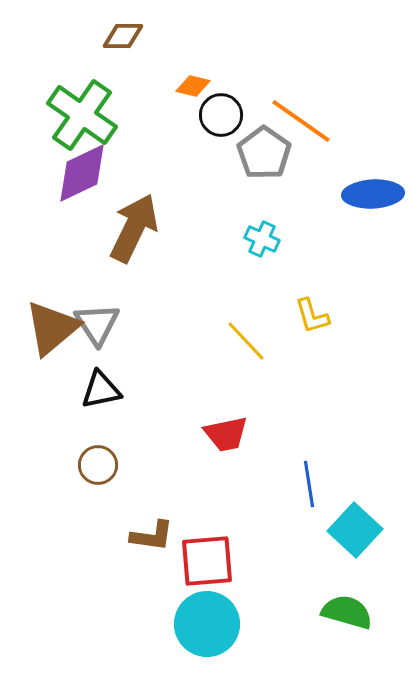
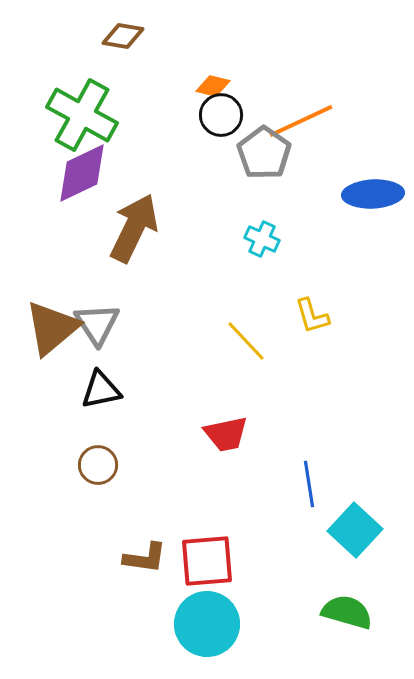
brown diamond: rotated 9 degrees clockwise
orange diamond: moved 20 px right
green cross: rotated 6 degrees counterclockwise
orange line: rotated 60 degrees counterclockwise
brown L-shape: moved 7 px left, 22 px down
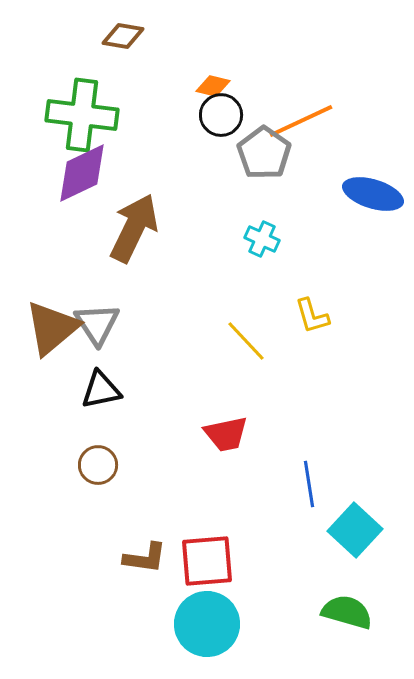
green cross: rotated 22 degrees counterclockwise
blue ellipse: rotated 20 degrees clockwise
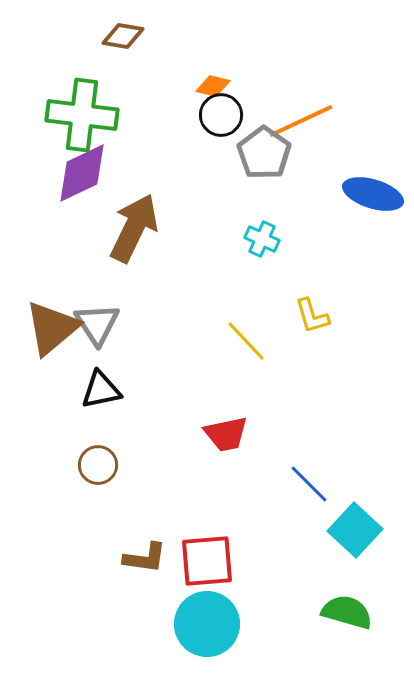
blue line: rotated 36 degrees counterclockwise
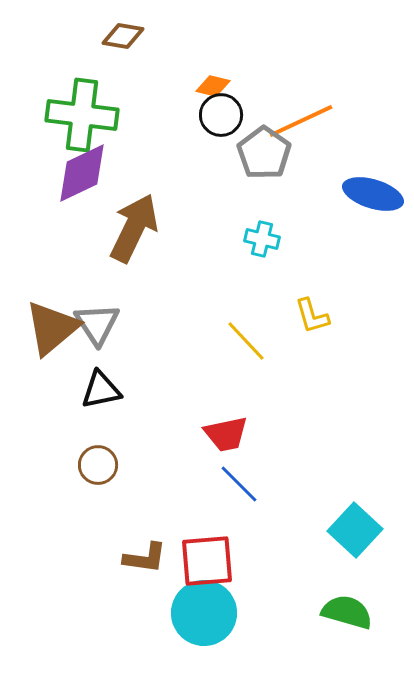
cyan cross: rotated 12 degrees counterclockwise
blue line: moved 70 px left
cyan circle: moved 3 px left, 11 px up
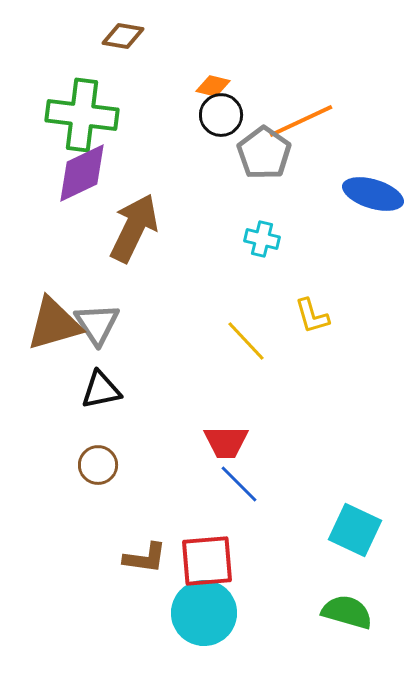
brown triangle: moved 2 px right, 4 px up; rotated 24 degrees clockwise
red trapezoid: moved 8 px down; rotated 12 degrees clockwise
cyan square: rotated 18 degrees counterclockwise
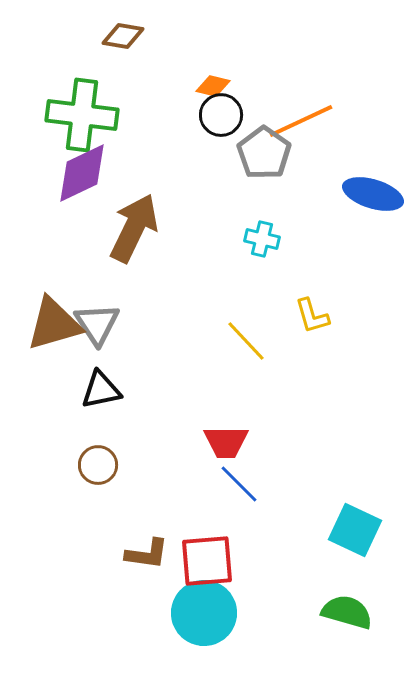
brown L-shape: moved 2 px right, 4 px up
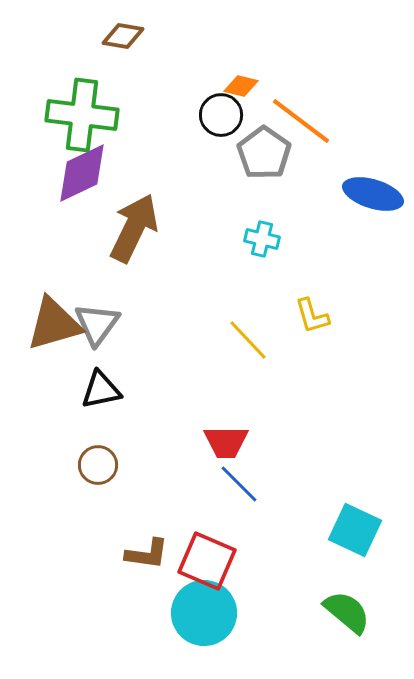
orange diamond: moved 28 px right
orange line: rotated 62 degrees clockwise
gray triangle: rotated 9 degrees clockwise
yellow line: moved 2 px right, 1 px up
red square: rotated 28 degrees clockwise
green semicircle: rotated 24 degrees clockwise
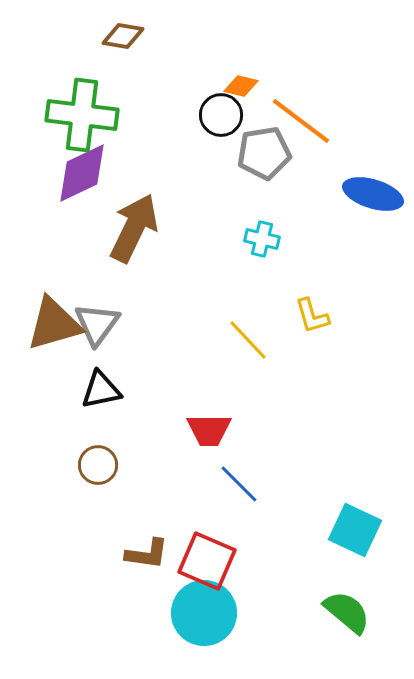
gray pentagon: rotated 28 degrees clockwise
red trapezoid: moved 17 px left, 12 px up
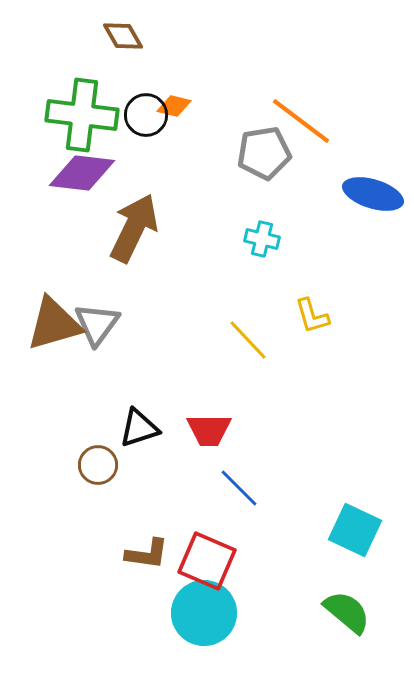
brown diamond: rotated 51 degrees clockwise
orange diamond: moved 67 px left, 20 px down
black circle: moved 75 px left
purple diamond: rotated 32 degrees clockwise
black triangle: moved 38 px right, 38 px down; rotated 6 degrees counterclockwise
blue line: moved 4 px down
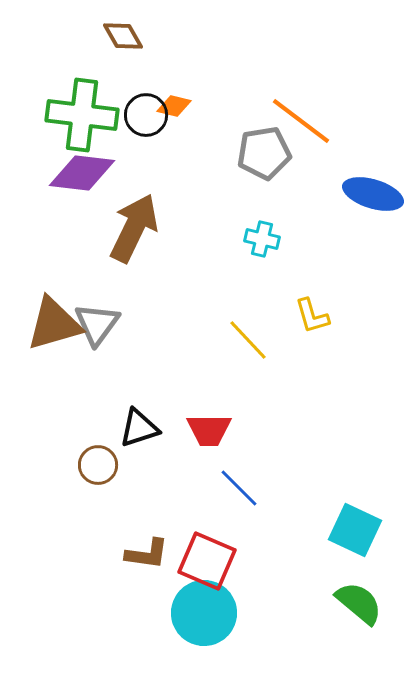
green semicircle: moved 12 px right, 9 px up
